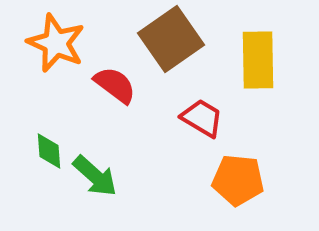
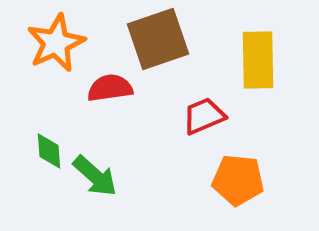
brown square: moved 13 px left; rotated 16 degrees clockwise
orange star: rotated 24 degrees clockwise
red semicircle: moved 5 px left, 3 px down; rotated 45 degrees counterclockwise
red trapezoid: moved 2 px right, 2 px up; rotated 54 degrees counterclockwise
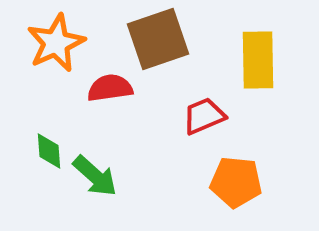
orange pentagon: moved 2 px left, 2 px down
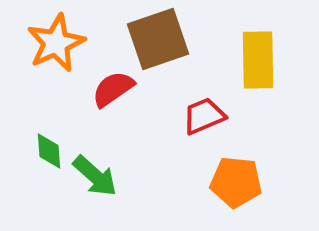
red semicircle: moved 3 px right, 1 px down; rotated 27 degrees counterclockwise
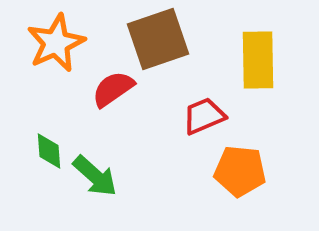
orange pentagon: moved 4 px right, 11 px up
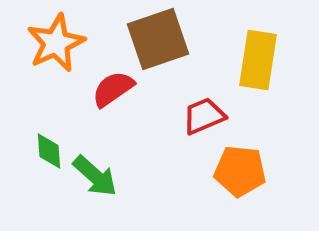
yellow rectangle: rotated 10 degrees clockwise
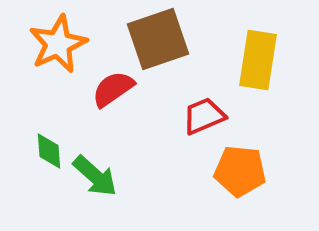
orange star: moved 2 px right, 1 px down
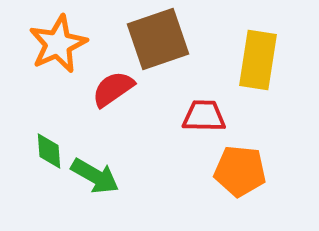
red trapezoid: rotated 24 degrees clockwise
green arrow: rotated 12 degrees counterclockwise
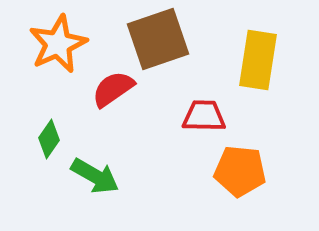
green diamond: moved 12 px up; rotated 39 degrees clockwise
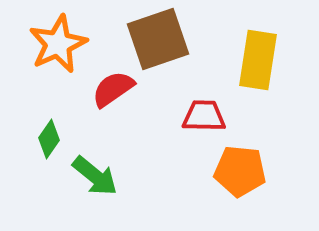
green arrow: rotated 9 degrees clockwise
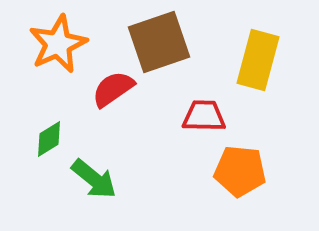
brown square: moved 1 px right, 3 px down
yellow rectangle: rotated 6 degrees clockwise
green diamond: rotated 24 degrees clockwise
green arrow: moved 1 px left, 3 px down
